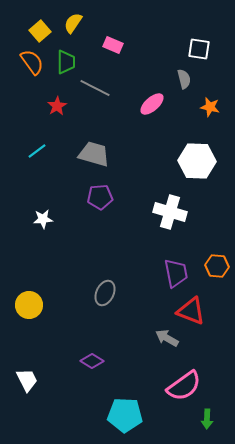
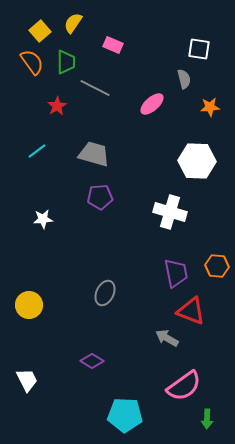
orange star: rotated 18 degrees counterclockwise
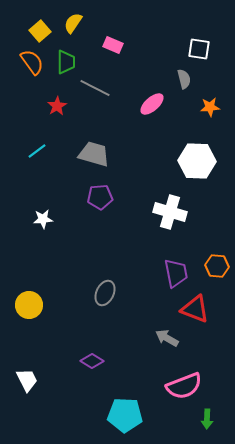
red triangle: moved 4 px right, 2 px up
pink semicircle: rotated 15 degrees clockwise
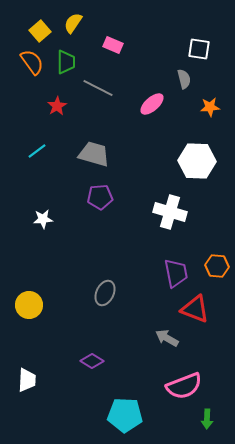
gray line: moved 3 px right
white trapezoid: rotated 30 degrees clockwise
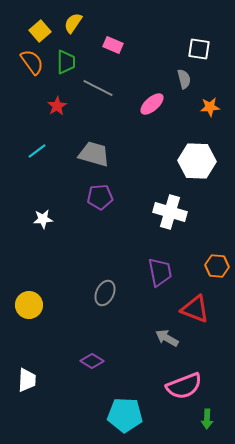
purple trapezoid: moved 16 px left, 1 px up
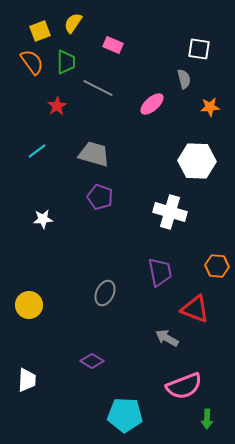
yellow square: rotated 20 degrees clockwise
purple pentagon: rotated 25 degrees clockwise
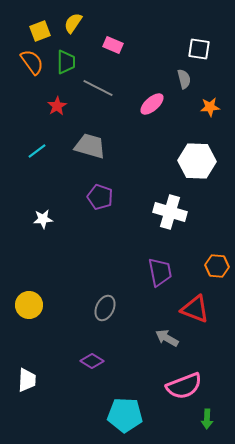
gray trapezoid: moved 4 px left, 8 px up
gray ellipse: moved 15 px down
